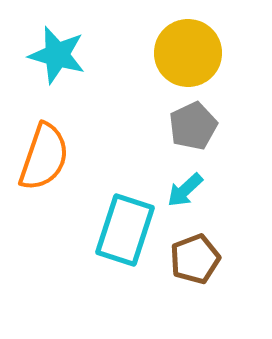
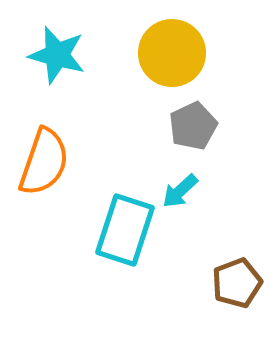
yellow circle: moved 16 px left
orange semicircle: moved 5 px down
cyan arrow: moved 5 px left, 1 px down
brown pentagon: moved 42 px right, 24 px down
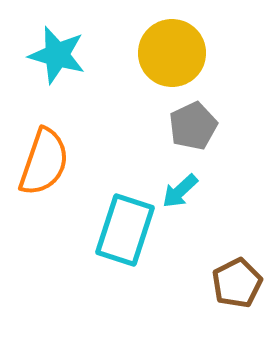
brown pentagon: rotated 6 degrees counterclockwise
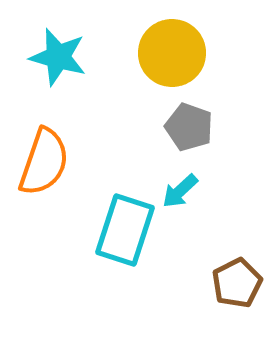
cyan star: moved 1 px right, 2 px down
gray pentagon: moved 4 px left, 1 px down; rotated 27 degrees counterclockwise
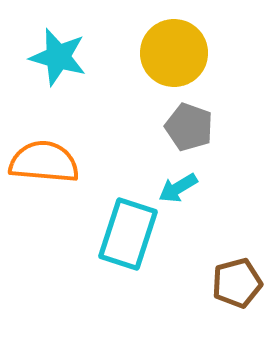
yellow circle: moved 2 px right
orange semicircle: rotated 104 degrees counterclockwise
cyan arrow: moved 2 px left, 3 px up; rotated 12 degrees clockwise
cyan rectangle: moved 3 px right, 4 px down
brown pentagon: rotated 12 degrees clockwise
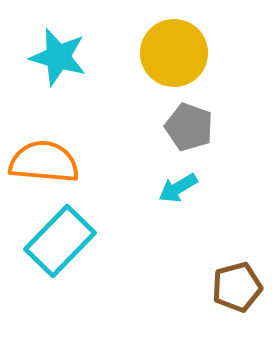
cyan rectangle: moved 68 px left, 7 px down; rotated 26 degrees clockwise
brown pentagon: moved 4 px down
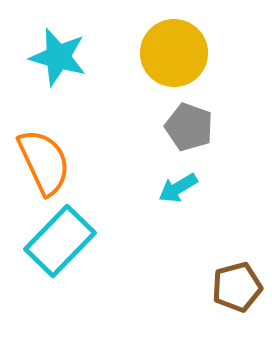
orange semicircle: rotated 60 degrees clockwise
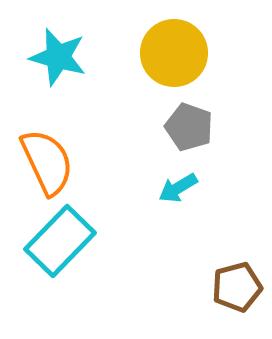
orange semicircle: moved 3 px right
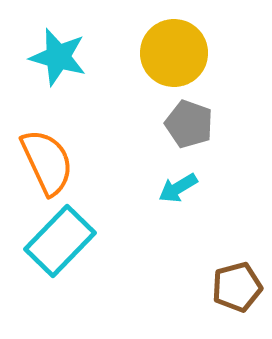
gray pentagon: moved 3 px up
